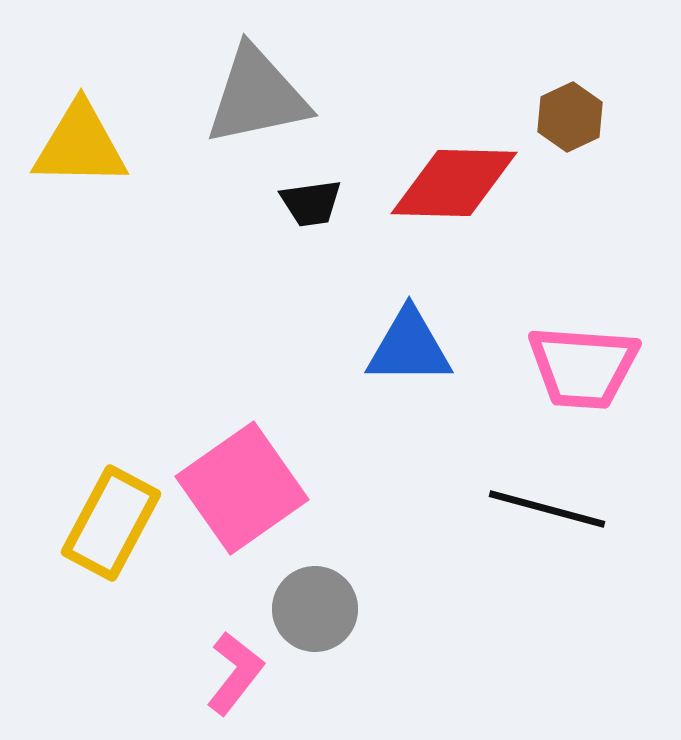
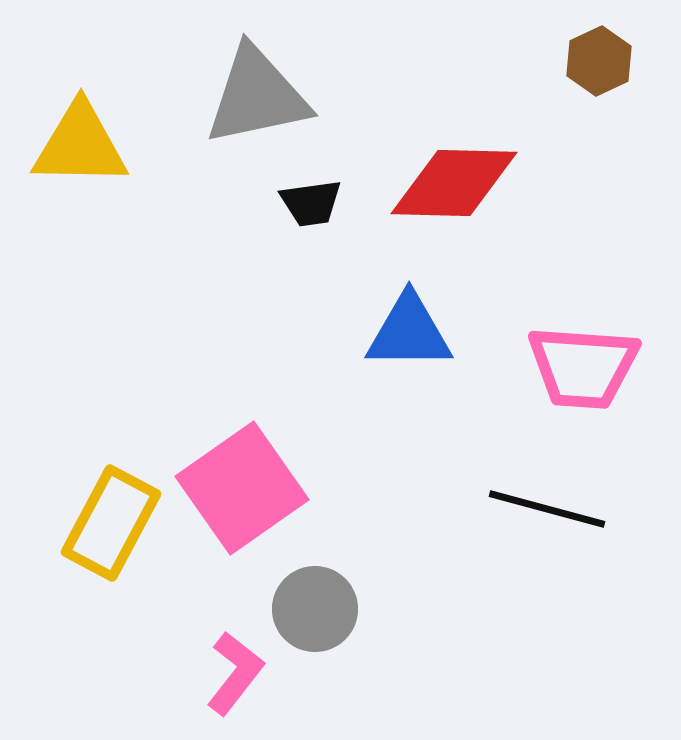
brown hexagon: moved 29 px right, 56 px up
blue triangle: moved 15 px up
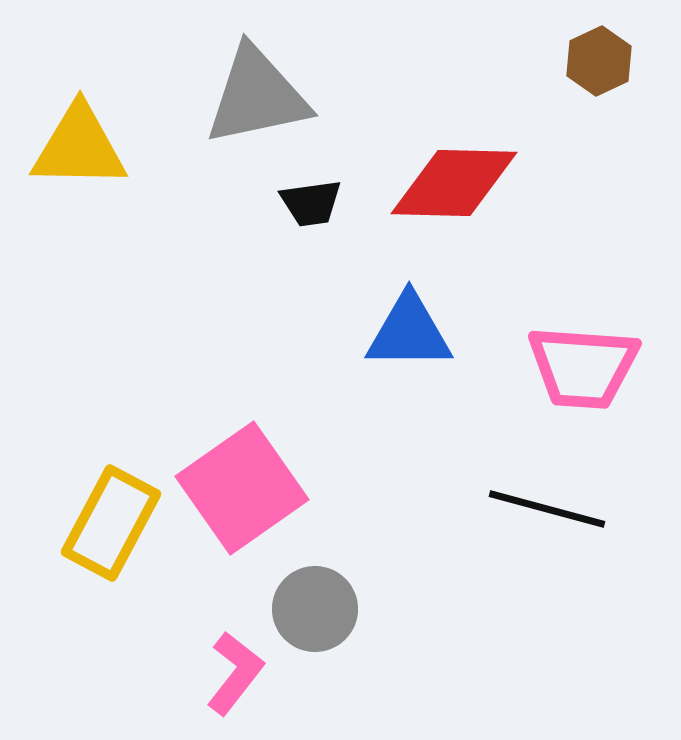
yellow triangle: moved 1 px left, 2 px down
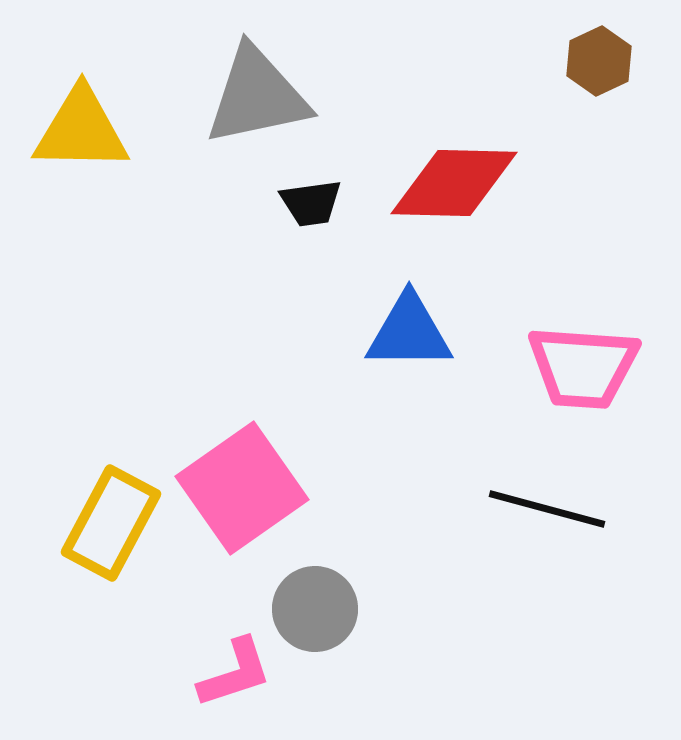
yellow triangle: moved 2 px right, 17 px up
pink L-shape: rotated 34 degrees clockwise
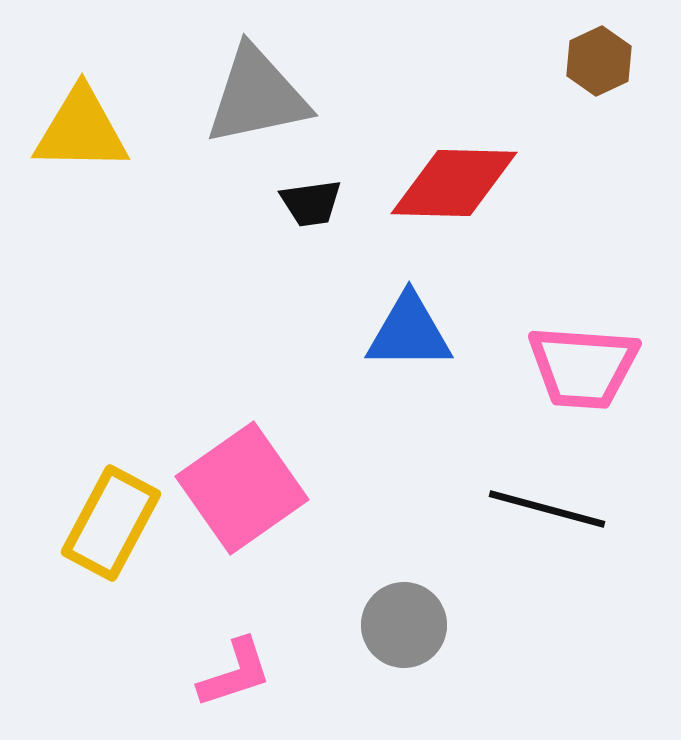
gray circle: moved 89 px right, 16 px down
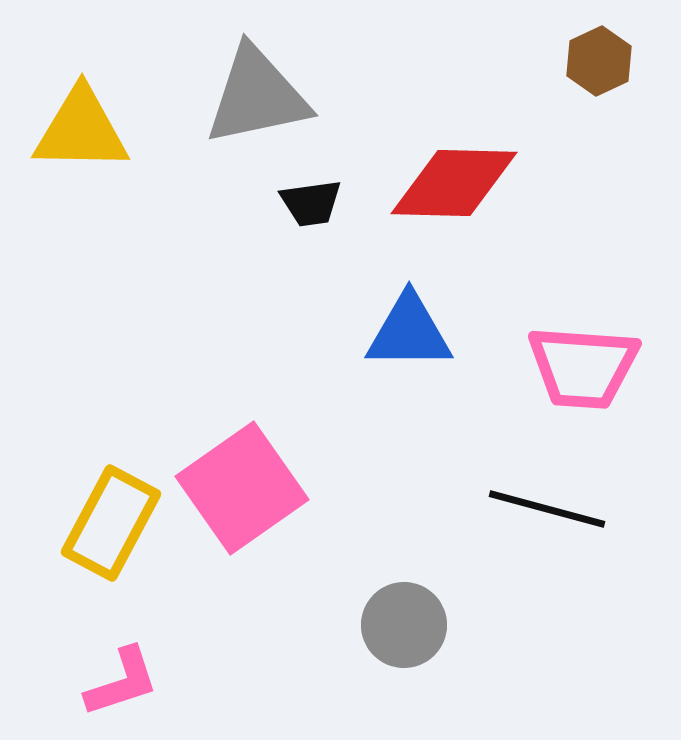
pink L-shape: moved 113 px left, 9 px down
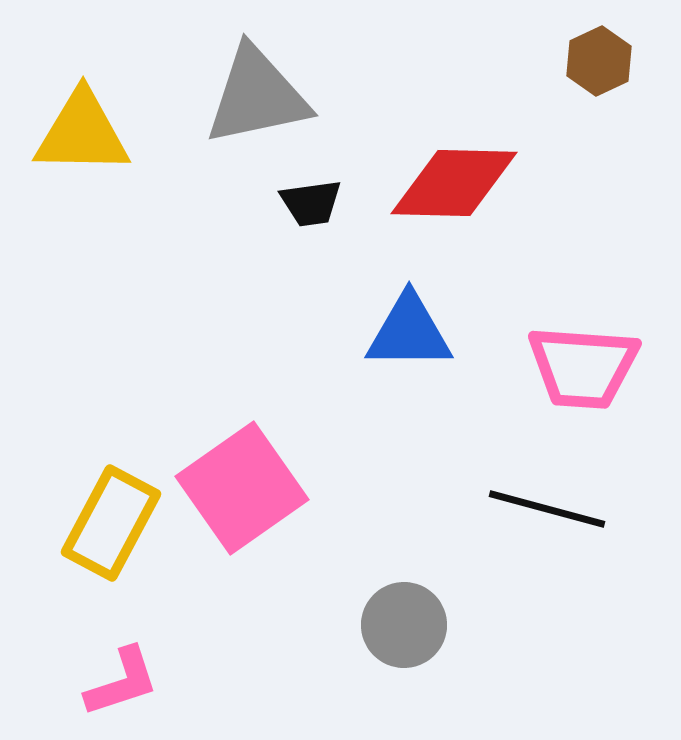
yellow triangle: moved 1 px right, 3 px down
